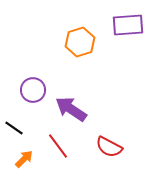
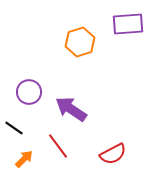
purple rectangle: moved 1 px up
purple circle: moved 4 px left, 2 px down
red semicircle: moved 4 px right, 7 px down; rotated 56 degrees counterclockwise
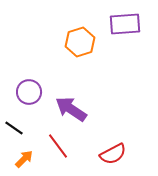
purple rectangle: moved 3 px left
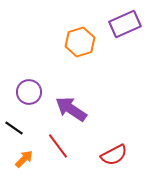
purple rectangle: rotated 20 degrees counterclockwise
red semicircle: moved 1 px right, 1 px down
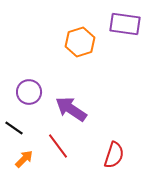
purple rectangle: rotated 32 degrees clockwise
red semicircle: rotated 44 degrees counterclockwise
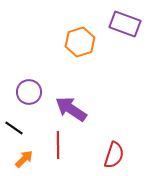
purple rectangle: rotated 12 degrees clockwise
red line: moved 1 px up; rotated 36 degrees clockwise
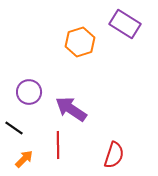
purple rectangle: rotated 12 degrees clockwise
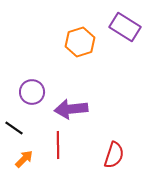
purple rectangle: moved 3 px down
purple circle: moved 3 px right
purple arrow: rotated 40 degrees counterclockwise
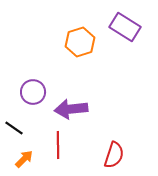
purple circle: moved 1 px right
